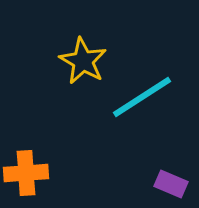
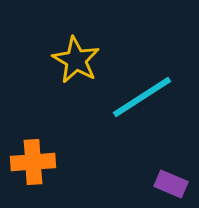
yellow star: moved 7 px left, 1 px up
orange cross: moved 7 px right, 11 px up
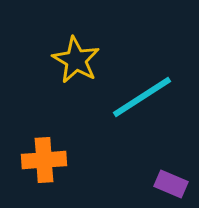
orange cross: moved 11 px right, 2 px up
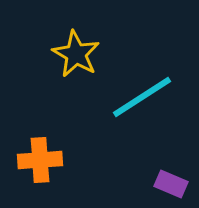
yellow star: moved 6 px up
orange cross: moved 4 px left
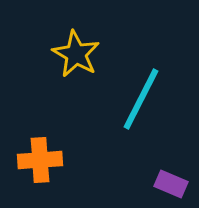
cyan line: moved 1 px left, 2 px down; rotated 30 degrees counterclockwise
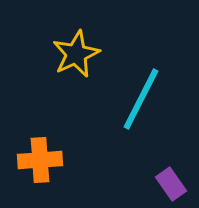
yellow star: rotated 18 degrees clockwise
purple rectangle: rotated 32 degrees clockwise
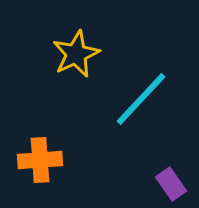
cyan line: rotated 16 degrees clockwise
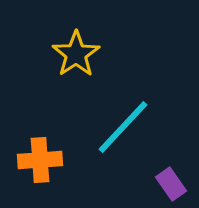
yellow star: rotated 9 degrees counterclockwise
cyan line: moved 18 px left, 28 px down
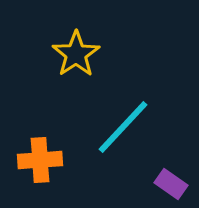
purple rectangle: rotated 20 degrees counterclockwise
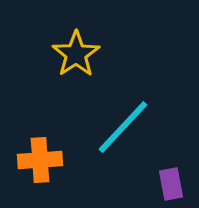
purple rectangle: rotated 44 degrees clockwise
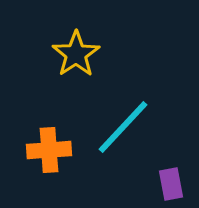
orange cross: moved 9 px right, 10 px up
